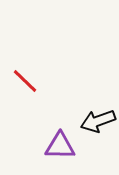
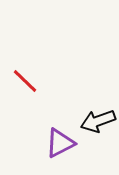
purple triangle: moved 3 px up; rotated 28 degrees counterclockwise
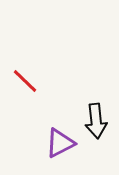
black arrow: moved 2 px left; rotated 76 degrees counterclockwise
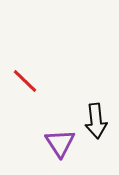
purple triangle: rotated 36 degrees counterclockwise
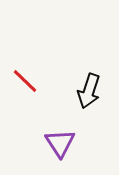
black arrow: moved 7 px left, 30 px up; rotated 24 degrees clockwise
